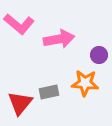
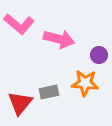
pink arrow: rotated 24 degrees clockwise
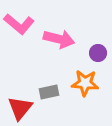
purple circle: moved 1 px left, 2 px up
red triangle: moved 5 px down
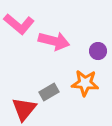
pink arrow: moved 5 px left, 2 px down
purple circle: moved 2 px up
gray rectangle: rotated 18 degrees counterclockwise
red triangle: moved 4 px right, 1 px down
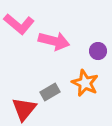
orange star: rotated 20 degrees clockwise
gray rectangle: moved 1 px right
